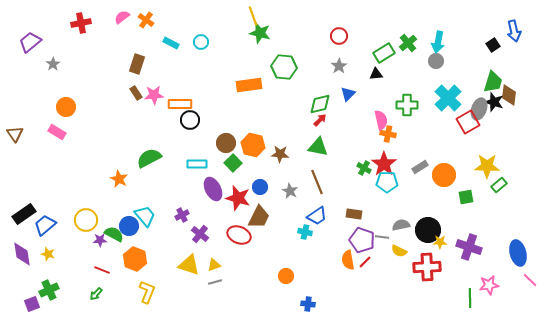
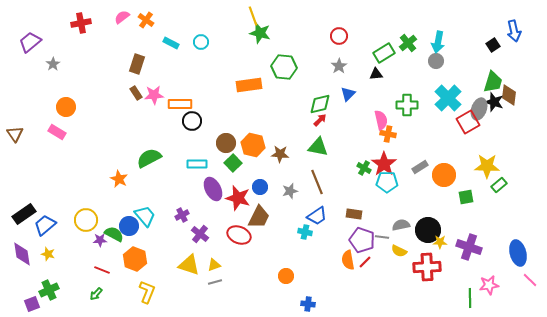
black circle at (190, 120): moved 2 px right, 1 px down
gray star at (290, 191): rotated 28 degrees clockwise
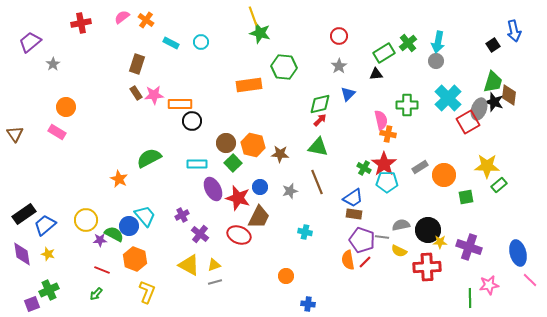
blue trapezoid at (317, 216): moved 36 px right, 18 px up
yellow triangle at (189, 265): rotated 10 degrees clockwise
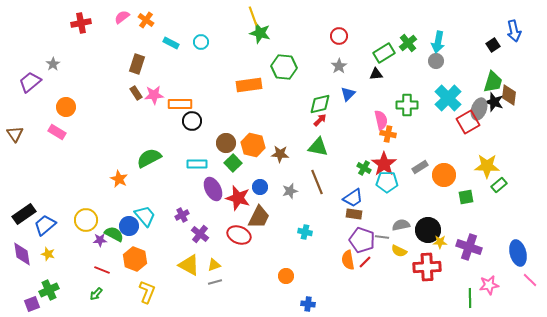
purple trapezoid at (30, 42): moved 40 px down
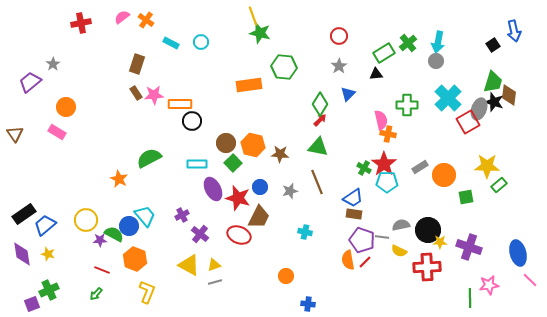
green diamond at (320, 104): rotated 45 degrees counterclockwise
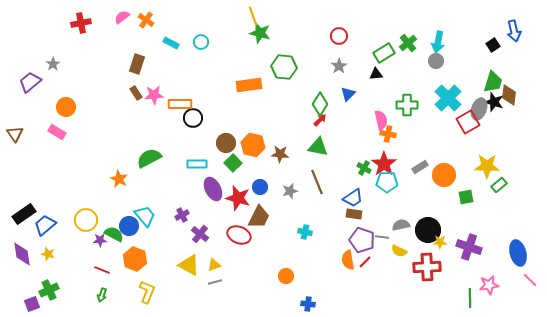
black circle at (192, 121): moved 1 px right, 3 px up
green arrow at (96, 294): moved 6 px right, 1 px down; rotated 24 degrees counterclockwise
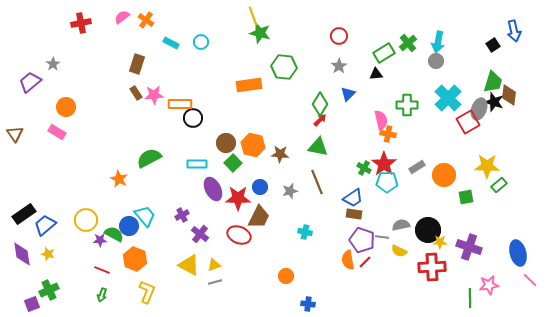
gray rectangle at (420, 167): moved 3 px left
red star at (238, 198): rotated 15 degrees counterclockwise
red cross at (427, 267): moved 5 px right
